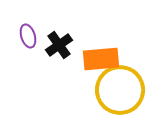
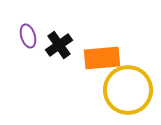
orange rectangle: moved 1 px right, 1 px up
yellow circle: moved 8 px right
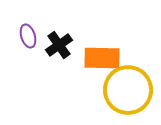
orange rectangle: rotated 6 degrees clockwise
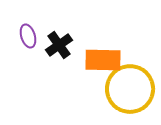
orange rectangle: moved 1 px right, 2 px down
yellow circle: moved 2 px right, 1 px up
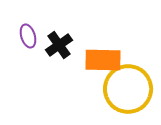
yellow circle: moved 2 px left
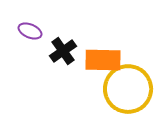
purple ellipse: moved 2 px right, 5 px up; rotated 50 degrees counterclockwise
black cross: moved 4 px right, 6 px down
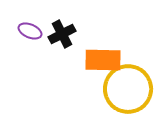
black cross: moved 1 px left, 17 px up; rotated 8 degrees clockwise
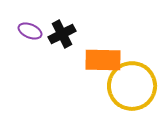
yellow circle: moved 4 px right, 3 px up
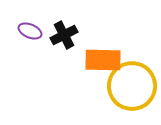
black cross: moved 2 px right, 1 px down
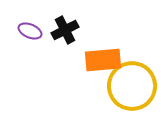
black cross: moved 1 px right, 5 px up
orange rectangle: rotated 6 degrees counterclockwise
